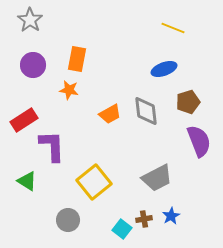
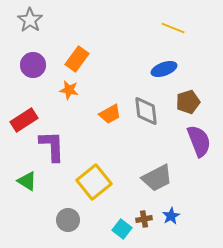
orange rectangle: rotated 25 degrees clockwise
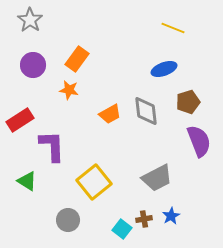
red rectangle: moved 4 px left
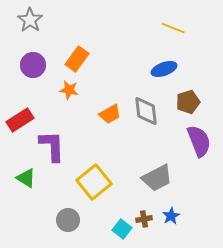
green triangle: moved 1 px left, 3 px up
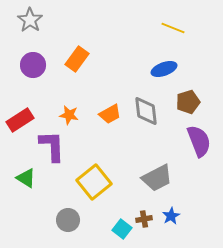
orange star: moved 25 px down
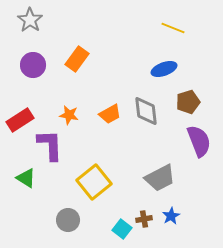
purple L-shape: moved 2 px left, 1 px up
gray trapezoid: moved 3 px right
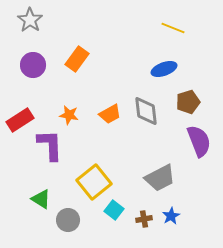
green triangle: moved 15 px right, 21 px down
cyan square: moved 8 px left, 19 px up
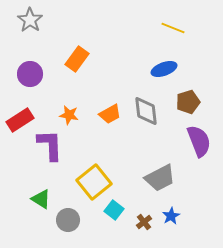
purple circle: moved 3 px left, 9 px down
brown cross: moved 3 px down; rotated 28 degrees counterclockwise
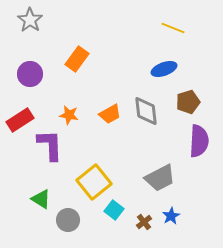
purple semicircle: rotated 24 degrees clockwise
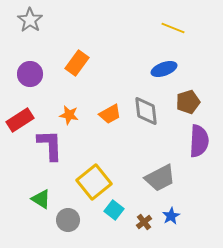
orange rectangle: moved 4 px down
